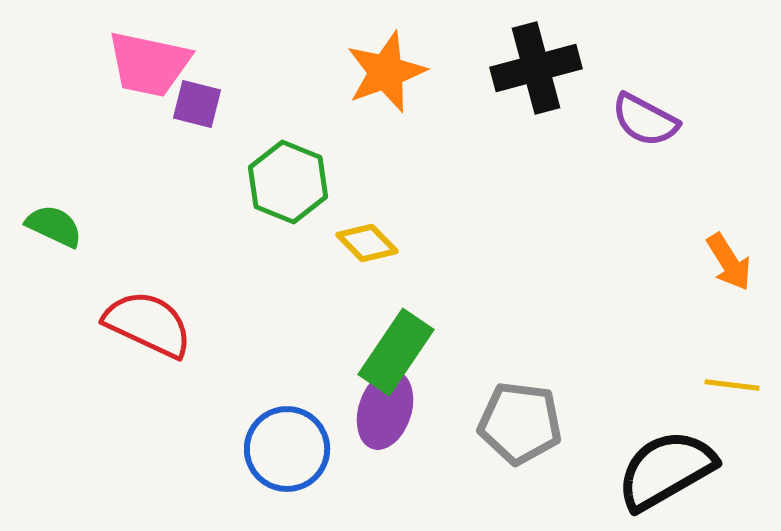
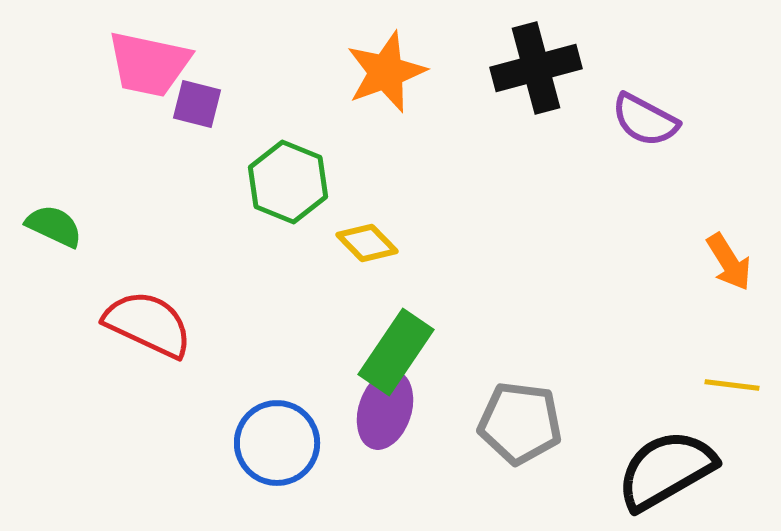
blue circle: moved 10 px left, 6 px up
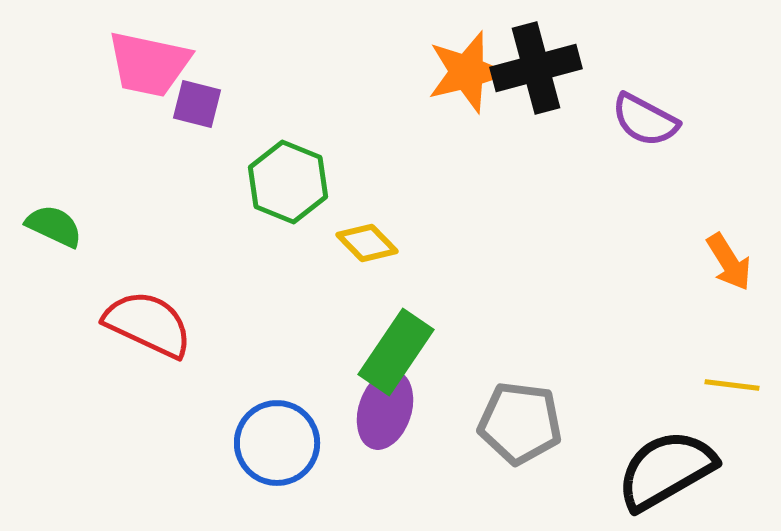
orange star: moved 81 px right; rotated 6 degrees clockwise
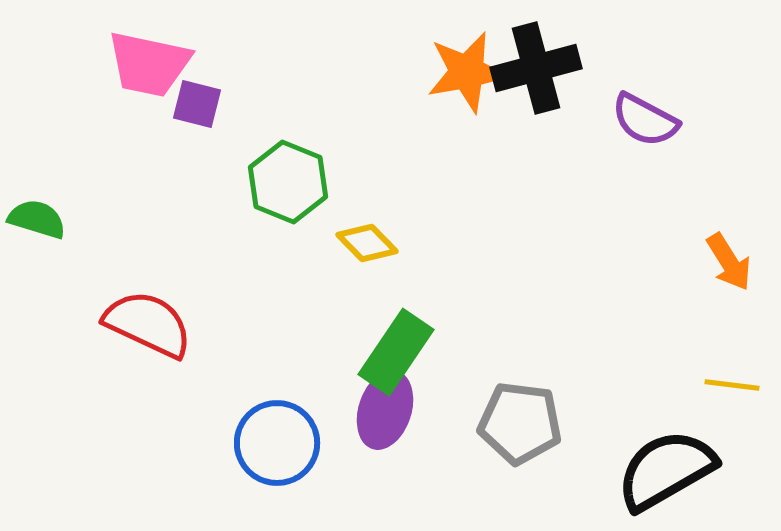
orange star: rotated 4 degrees clockwise
green semicircle: moved 17 px left, 7 px up; rotated 8 degrees counterclockwise
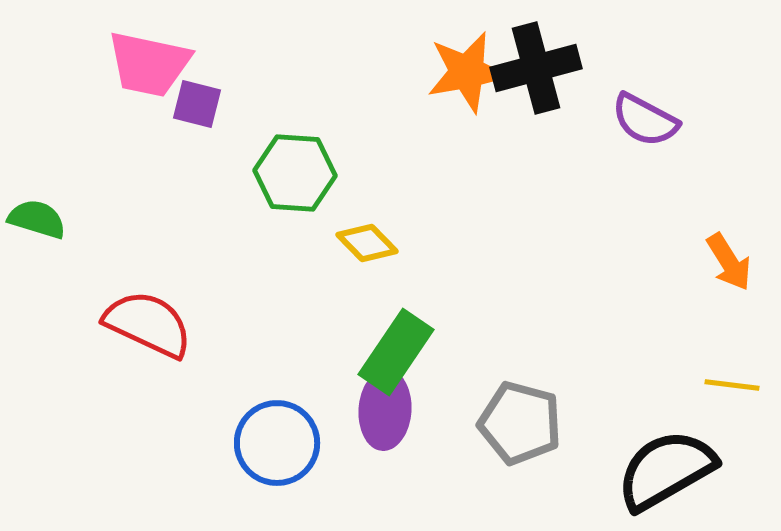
green hexagon: moved 7 px right, 9 px up; rotated 18 degrees counterclockwise
purple ellipse: rotated 14 degrees counterclockwise
gray pentagon: rotated 8 degrees clockwise
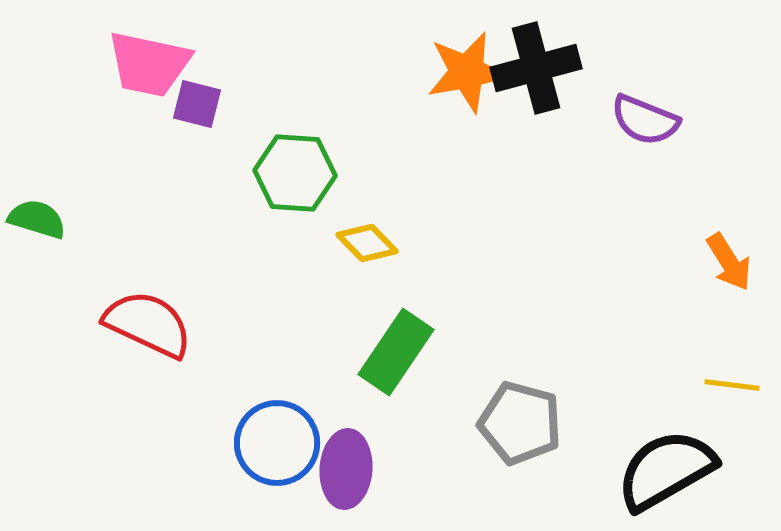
purple semicircle: rotated 6 degrees counterclockwise
purple ellipse: moved 39 px left, 59 px down
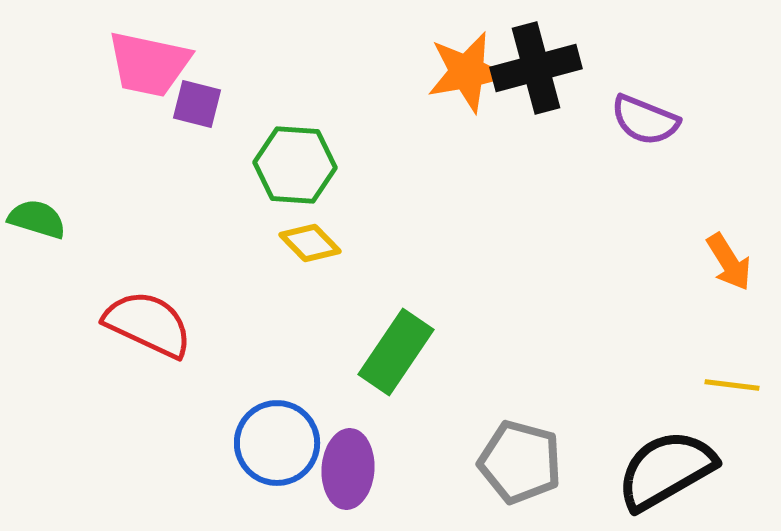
green hexagon: moved 8 px up
yellow diamond: moved 57 px left
gray pentagon: moved 39 px down
purple ellipse: moved 2 px right
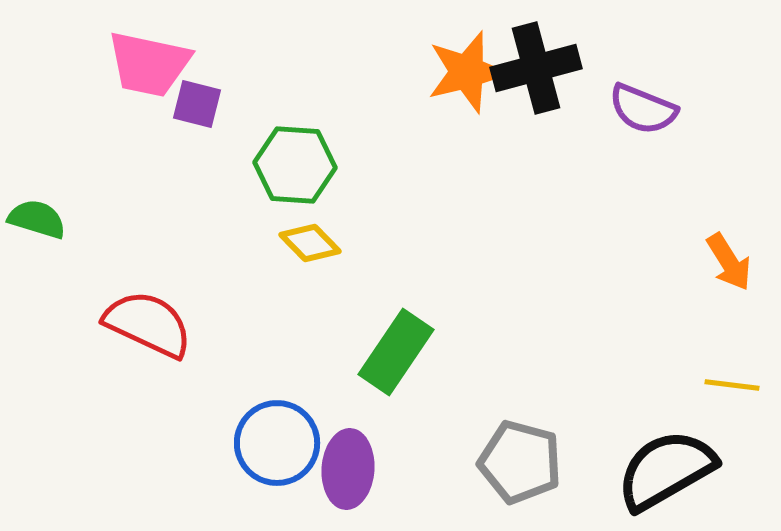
orange star: rotated 4 degrees counterclockwise
purple semicircle: moved 2 px left, 11 px up
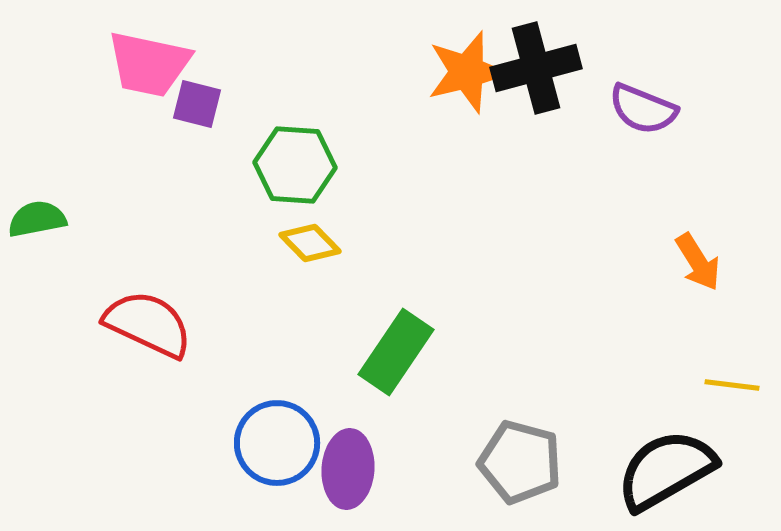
green semicircle: rotated 28 degrees counterclockwise
orange arrow: moved 31 px left
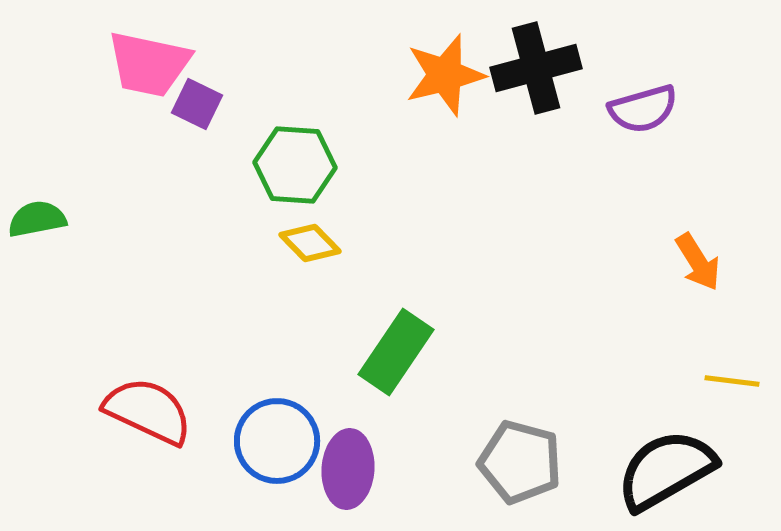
orange star: moved 22 px left, 3 px down
purple square: rotated 12 degrees clockwise
purple semicircle: rotated 38 degrees counterclockwise
red semicircle: moved 87 px down
yellow line: moved 4 px up
blue circle: moved 2 px up
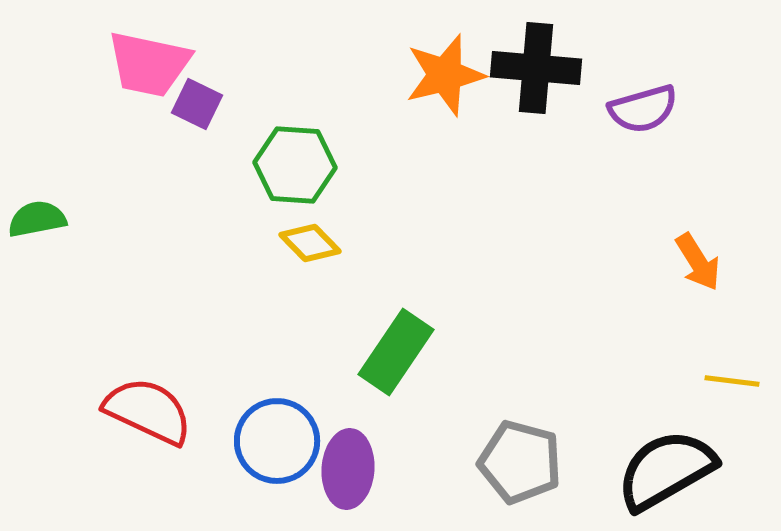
black cross: rotated 20 degrees clockwise
